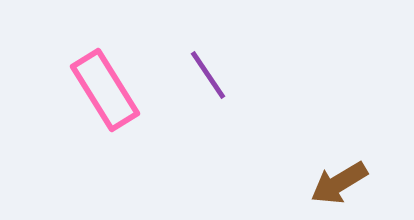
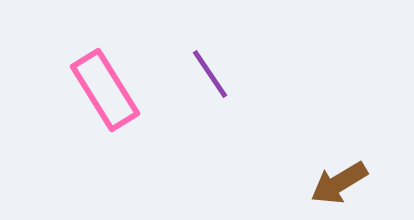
purple line: moved 2 px right, 1 px up
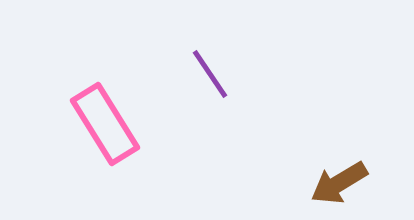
pink rectangle: moved 34 px down
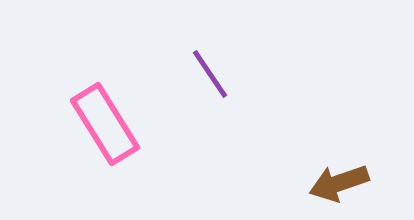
brown arrow: rotated 12 degrees clockwise
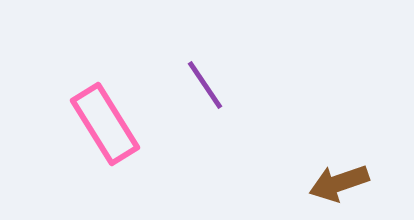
purple line: moved 5 px left, 11 px down
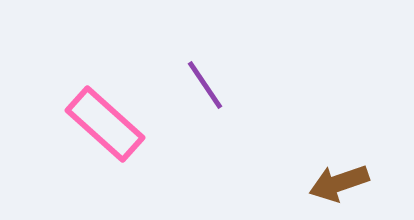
pink rectangle: rotated 16 degrees counterclockwise
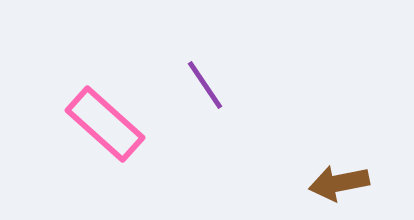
brown arrow: rotated 8 degrees clockwise
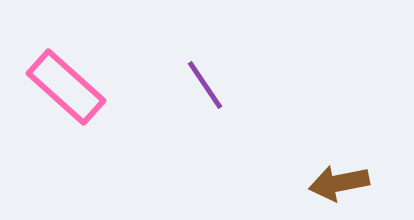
pink rectangle: moved 39 px left, 37 px up
